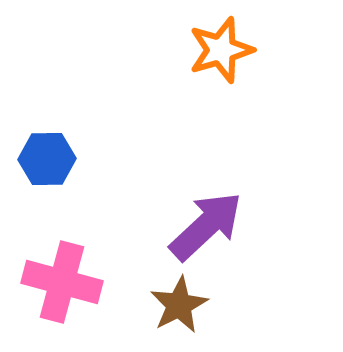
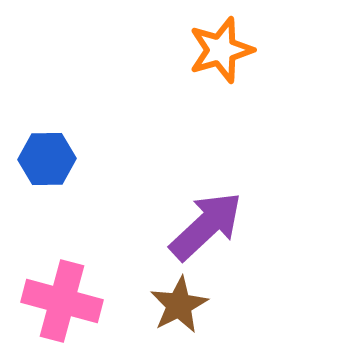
pink cross: moved 19 px down
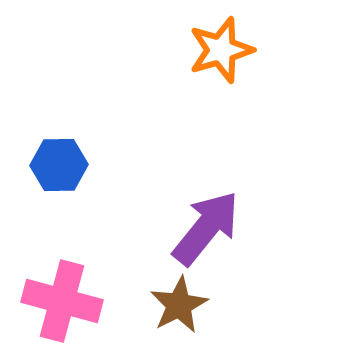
blue hexagon: moved 12 px right, 6 px down
purple arrow: moved 2 px down; rotated 8 degrees counterclockwise
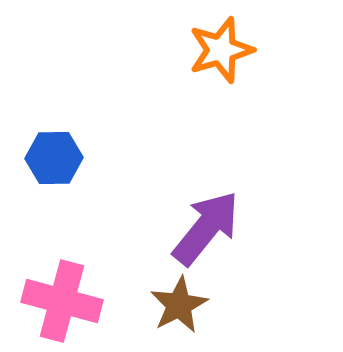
blue hexagon: moved 5 px left, 7 px up
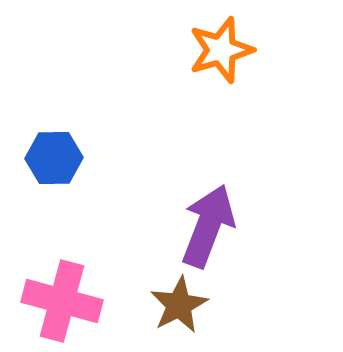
purple arrow: moved 2 px right, 2 px up; rotated 18 degrees counterclockwise
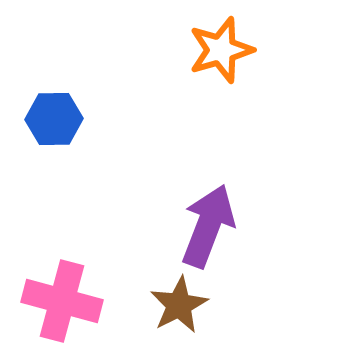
blue hexagon: moved 39 px up
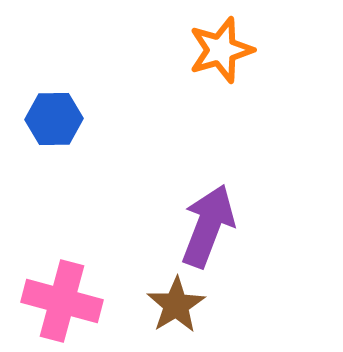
brown star: moved 3 px left; rotated 4 degrees counterclockwise
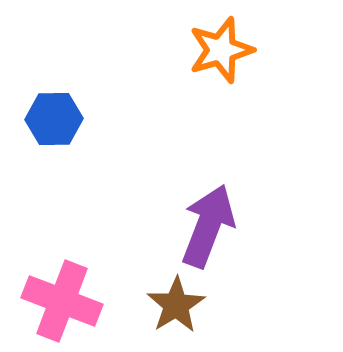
pink cross: rotated 6 degrees clockwise
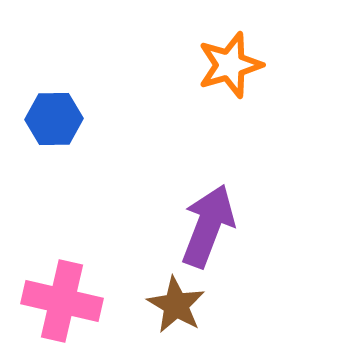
orange star: moved 9 px right, 15 px down
pink cross: rotated 8 degrees counterclockwise
brown star: rotated 10 degrees counterclockwise
